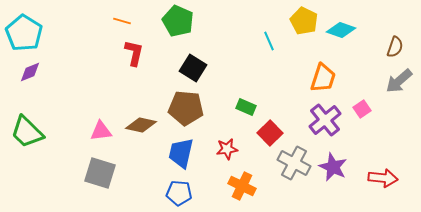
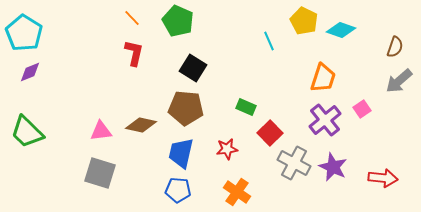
orange line: moved 10 px right, 3 px up; rotated 30 degrees clockwise
orange cross: moved 5 px left, 6 px down; rotated 8 degrees clockwise
blue pentagon: moved 1 px left, 3 px up
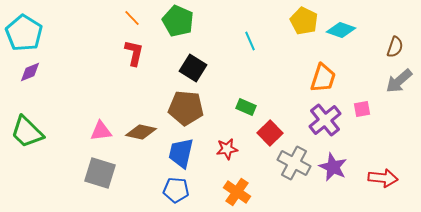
cyan line: moved 19 px left
pink square: rotated 24 degrees clockwise
brown diamond: moved 7 px down
blue pentagon: moved 2 px left
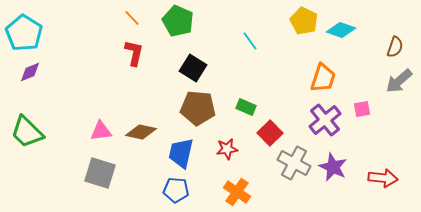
cyan line: rotated 12 degrees counterclockwise
brown pentagon: moved 12 px right
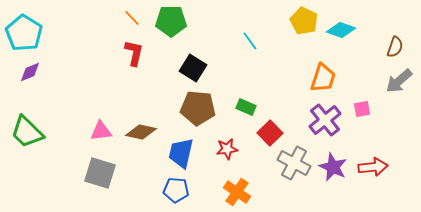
green pentagon: moved 7 px left; rotated 24 degrees counterclockwise
red arrow: moved 10 px left, 11 px up; rotated 12 degrees counterclockwise
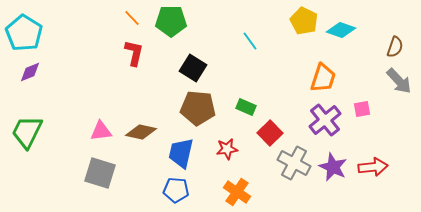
gray arrow: rotated 92 degrees counterclockwise
green trapezoid: rotated 72 degrees clockwise
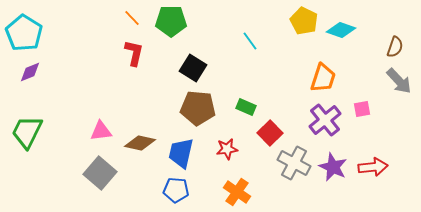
brown diamond: moved 1 px left, 11 px down
gray square: rotated 24 degrees clockwise
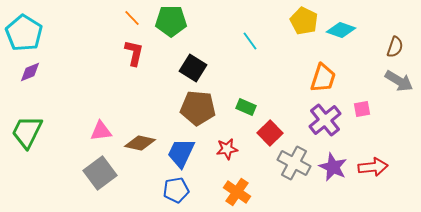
gray arrow: rotated 16 degrees counterclockwise
blue trapezoid: rotated 12 degrees clockwise
gray square: rotated 12 degrees clockwise
blue pentagon: rotated 15 degrees counterclockwise
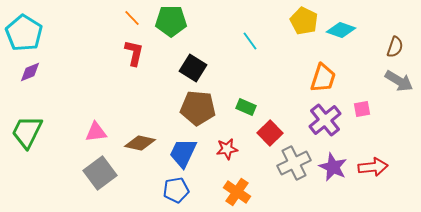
pink triangle: moved 5 px left, 1 px down
blue trapezoid: moved 2 px right
gray cross: rotated 36 degrees clockwise
